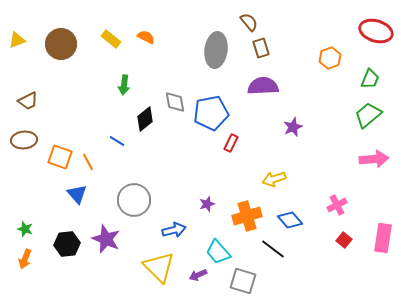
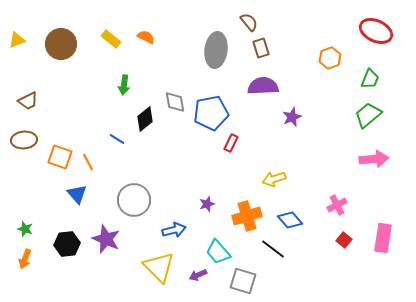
red ellipse at (376, 31): rotated 8 degrees clockwise
purple star at (293, 127): moved 1 px left, 10 px up
blue line at (117, 141): moved 2 px up
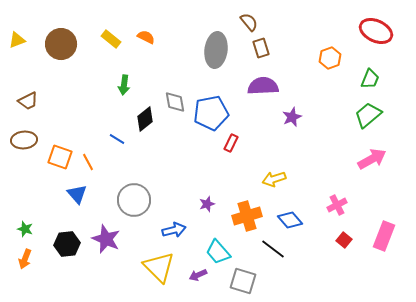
pink arrow at (374, 159): moved 2 px left; rotated 24 degrees counterclockwise
pink rectangle at (383, 238): moved 1 px right, 2 px up; rotated 12 degrees clockwise
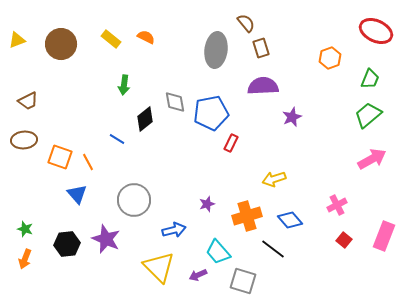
brown semicircle at (249, 22): moved 3 px left, 1 px down
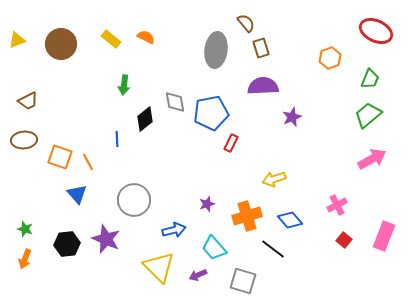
blue line at (117, 139): rotated 56 degrees clockwise
cyan trapezoid at (218, 252): moved 4 px left, 4 px up
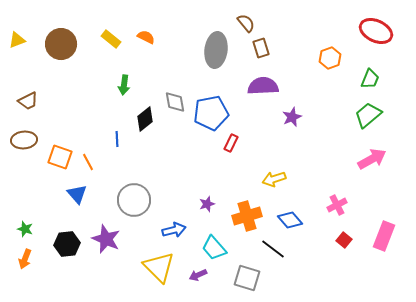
gray square at (243, 281): moved 4 px right, 3 px up
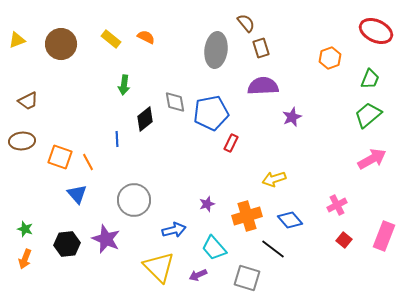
brown ellipse at (24, 140): moved 2 px left, 1 px down
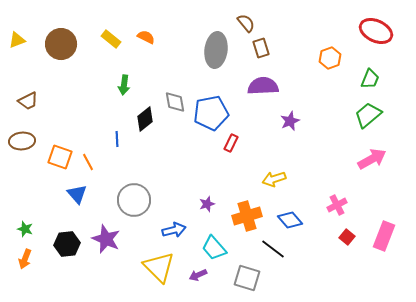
purple star at (292, 117): moved 2 px left, 4 px down
red square at (344, 240): moved 3 px right, 3 px up
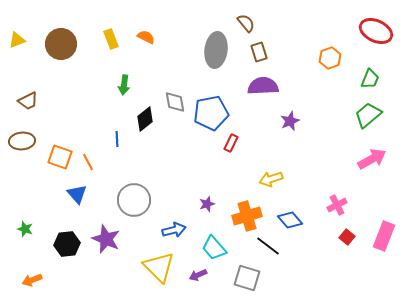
yellow rectangle at (111, 39): rotated 30 degrees clockwise
brown rectangle at (261, 48): moved 2 px left, 4 px down
yellow arrow at (274, 179): moved 3 px left
black line at (273, 249): moved 5 px left, 3 px up
orange arrow at (25, 259): moved 7 px right, 21 px down; rotated 48 degrees clockwise
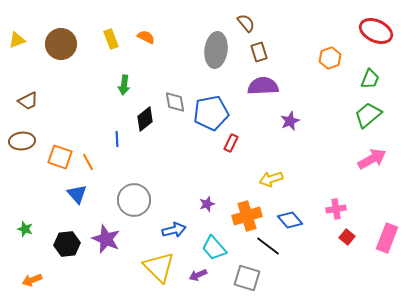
pink cross at (337, 205): moved 1 px left, 4 px down; rotated 18 degrees clockwise
pink rectangle at (384, 236): moved 3 px right, 2 px down
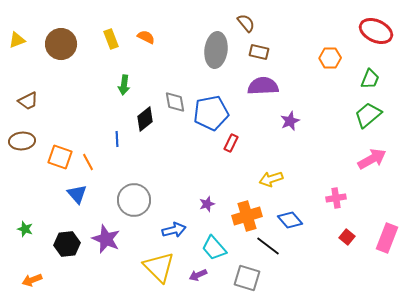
brown rectangle at (259, 52): rotated 60 degrees counterclockwise
orange hexagon at (330, 58): rotated 20 degrees clockwise
pink cross at (336, 209): moved 11 px up
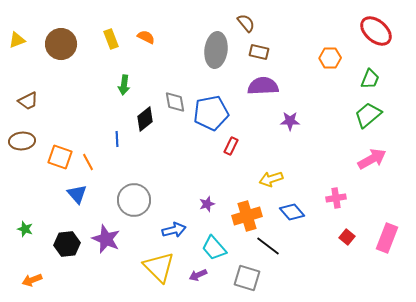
red ellipse at (376, 31): rotated 16 degrees clockwise
purple star at (290, 121): rotated 24 degrees clockwise
red rectangle at (231, 143): moved 3 px down
blue diamond at (290, 220): moved 2 px right, 8 px up
